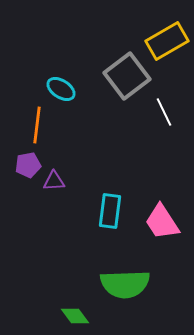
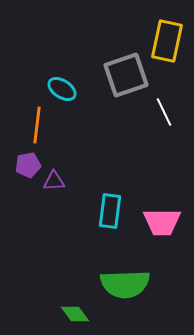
yellow rectangle: rotated 48 degrees counterclockwise
gray square: moved 1 px left, 1 px up; rotated 18 degrees clockwise
cyan ellipse: moved 1 px right
pink trapezoid: rotated 57 degrees counterclockwise
green diamond: moved 2 px up
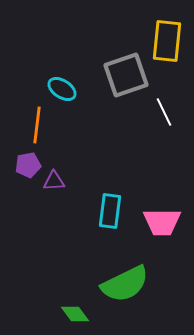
yellow rectangle: rotated 6 degrees counterclockwise
green semicircle: rotated 24 degrees counterclockwise
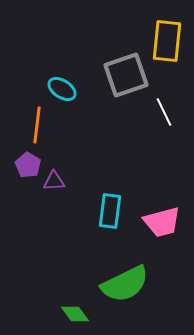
purple pentagon: rotated 30 degrees counterclockwise
pink trapezoid: rotated 15 degrees counterclockwise
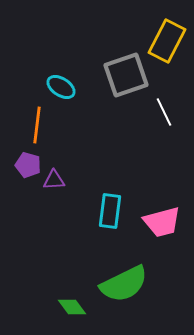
yellow rectangle: rotated 21 degrees clockwise
cyan ellipse: moved 1 px left, 2 px up
purple pentagon: rotated 15 degrees counterclockwise
purple triangle: moved 1 px up
green semicircle: moved 1 px left
green diamond: moved 3 px left, 7 px up
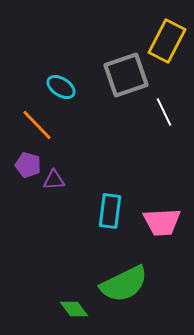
orange line: rotated 51 degrees counterclockwise
pink trapezoid: rotated 12 degrees clockwise
green diamond: moved 2 px right, 2 px down
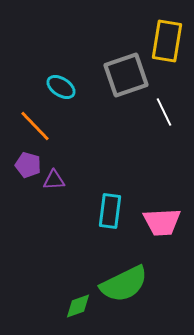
yellow rectangle: rotated 18 degrees counterclockwise
orange line: moved 2 px left, 1 px down
green diamond: moved 4 px right, 3 px up; rotated 72 degrees counterclockwise
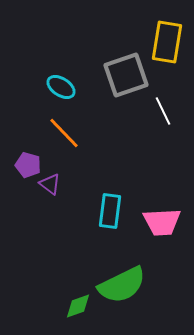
yellow rectangle: moved 1 px down
white line: moved 1 px left, 1 px up
orange line: moved 29 px right, 7 px down
purple triangle: moved 4 px left, 4 px down; rotated 40 degrees clockwise
green semicircle: moved 2 px left, 1 px down
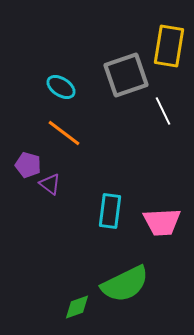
yellow rectangle: moved 2 px right, 4 px down
orange line: rotated 9 degrees counterclockwise
green semicircle: moved 3 px right, 1 px up
green diamond: moved 1 px left, 1 px down
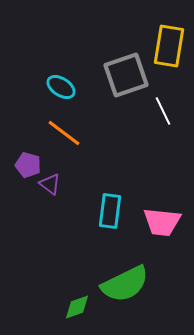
pink trapezoid: rotated 9 degrees clockwise
